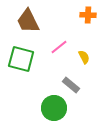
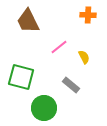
green square: moved 18 px down
green circle: moved 10 px left
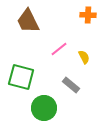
pink line: moved 2 px down
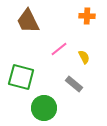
orange cross: moved 1 px left, 1 px down
gray rectangle: moved 3 px right, 1 px up
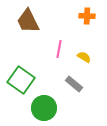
pink line: rotated 42 degrees counterclockwise
yellow semicircle: rotated 32 degrees counterclockwise
green square: moved 3 px down; rotated 20 degrees clockwise
